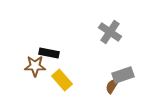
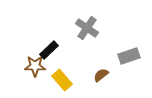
gray cross: moved 23 px left, 4 px up
black rectangle: moved 3 px up; rotated 54 degrees counterclockwise
gray rectangle: moved 6 px right, 19 px up
brown semicircle: moved 11 px left, 11 px up; rotated 21 degrees clockwise
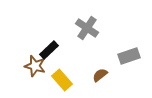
brown star: rotated 15 degrees clockwise
brown semicircle: moved 1 px left
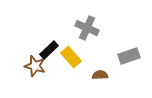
gray cross: rotated 10 degrees counterclockwise
brown semicircle: rotated 35 degrees clockwise
yellow rectangle: moved 9 px right, 23 px up
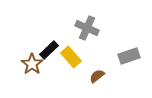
brown star: moved 3 px left, 2 px up; rotated 20 degrees clockwise
brown semicircle: moved 3 px left, 1 px down; rotated 35 degrees counterclockwise
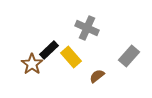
gray rectangle: rotated 30 degrees counterclockwise
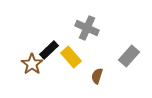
brown semicircle: rotated 35 degrees counterclockwise
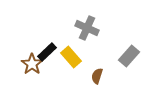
black rectangle: moved 2 px left, 2 px down
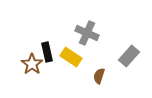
gray cross: moved 5 px down
black rectangle: rotated 60 degrees counterclockwise
yellow rectangle: rotated 15 degrees counterclockwise
brown semicircle: moved 2 px right
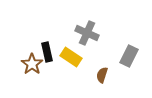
gray rectangle: rotated 15 degrees counterclockwise
brown semicircle: moved 3 px right, 1 px up
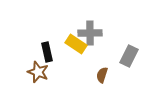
gray cross: moved 3 px right; rotated 25 degrees counterclockwise
yellow rectangle: moved 5 px right, 13 px up
brown star: moved 6 px right, 8 px down; rotated 15 degrees counterclockwise
